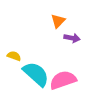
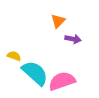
purple arrow: moved 1 px right, 1 px down
cyan semicircle: moved 1 px left, 1 px up
pink semicircle: moved 1 px left, 1 px down
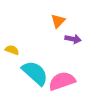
yellow semicircle: moved 2 px left, 6 px up
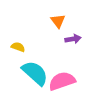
orange triangle: rotated 21 degrees counterclockwise
purple arrow: rotated 21 degrees counterclockwise
yellow semicircle: moved 6 px right, 3 px up
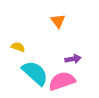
purple arrow: moved 20 px down
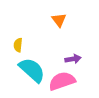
orange triangle: moved 1 px right, 1 px up
yellow semicircle: moved 2 px up; rotated 104 degrees counterclockwise
cyan semicircle: moved 3 px left, 3 px up
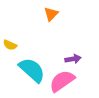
orange triangle: moved 8 px left, 6 px up; rotated 21 degrees clockwise
yellow semicircle: moved 8 px left; rotated 72 degrees counterclockwise
pink semicircle: rotated 16 degrees counterclockwise
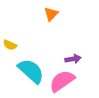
cyan semicircle: moved 1 px left, 1 px down
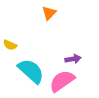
orange triangle: moved 2 px left, 1 px up
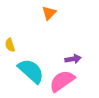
yellow semicircle: rotated 48 degrees clockwise
